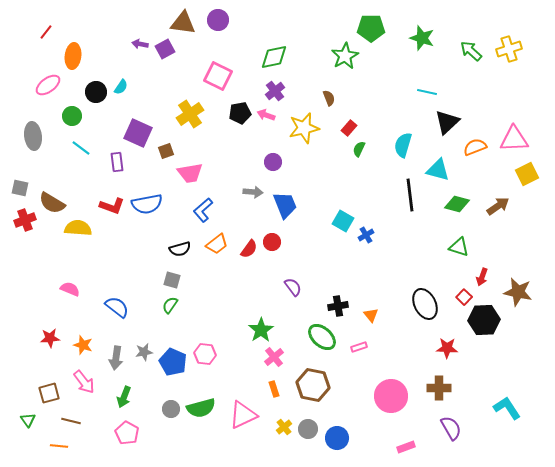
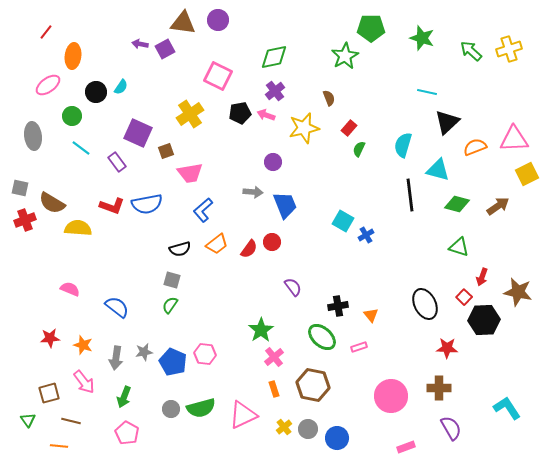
purple rectangle at (117, 162): rotated 30 degrees counterclockwise
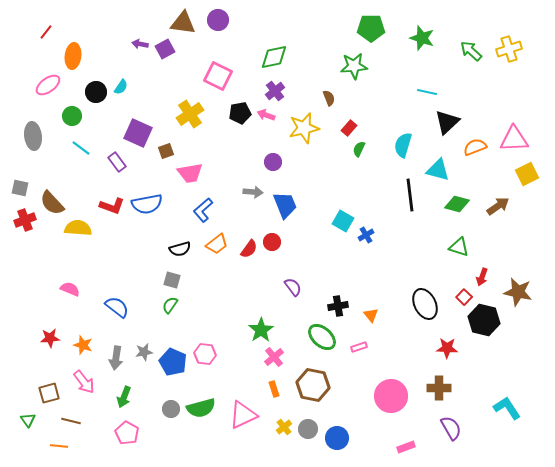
green star at (345, 56): moved 9 px right, 10 px down; rotated 24 degrees clockwise
brown semicircle at (52, 203): rotated 16 degrees clockwise
black hexagon at (484, 320): rotated 16 degrees clockwise
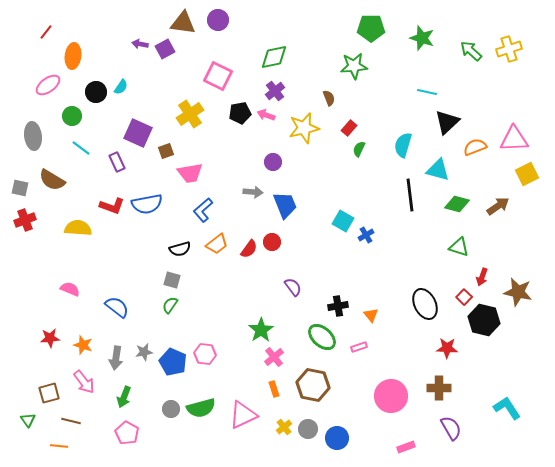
purple rectangle at (117, 162): rotated 12 degrees clockwise
brown semicircle at (52, 203): moved 23 px up; rotated 16 degrees counterclockwise
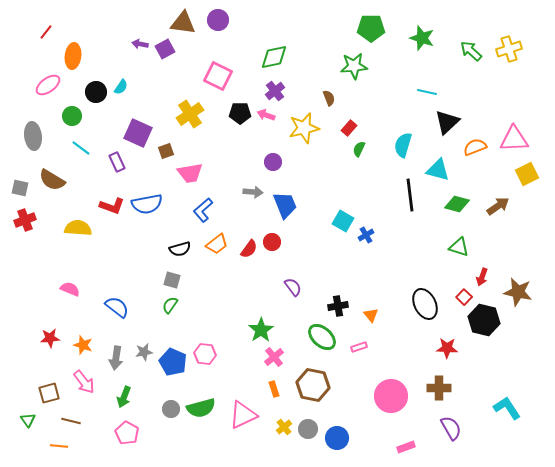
black pentagon at (240, 113): rotated 10 degrees clockwise
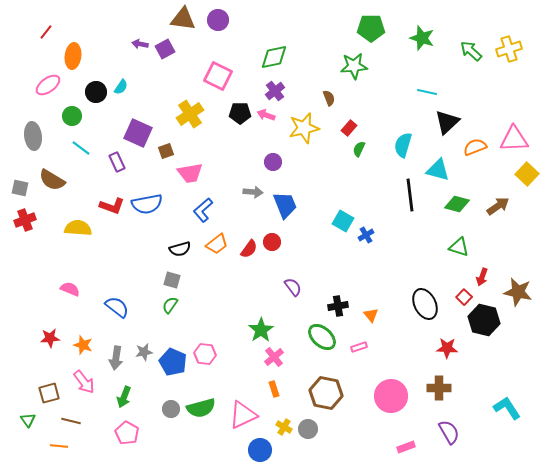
brown triangle at (183, 23): moved 4 px up
yellow square at (527, 174): rotated 20 degrees counterclockwise
brown hexagon at (313, 385): moved 13 px right, 8 px down
yellow cross at (284, 427): rotated 21 degrees counterclockwise
purple semicircle at (451, 428): moved 2 px left, 4 px down
blue circle at (337, 438): moved 77 px left, 12 px down
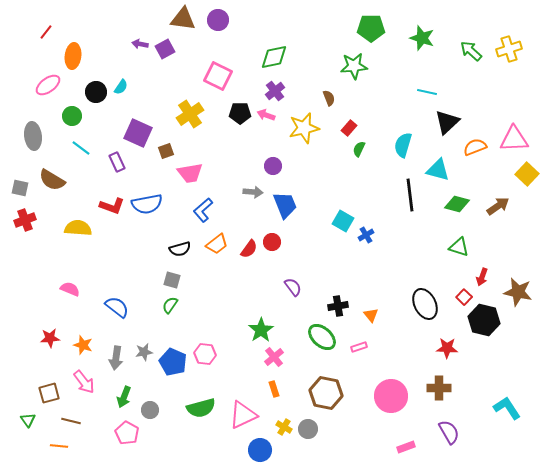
purple circle at (273, 162): moved 4 px down
gray circle at (171, 409): moved 21 px left, 1 px down
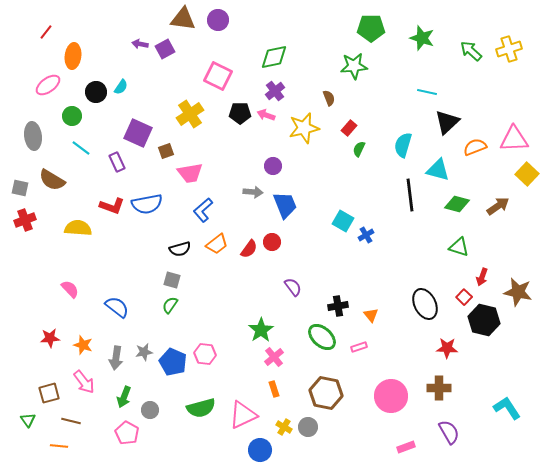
pink semicircle at (70, 289): rotated 24 degrees clockwise
gray circle at (308, 429): moved 2 px up
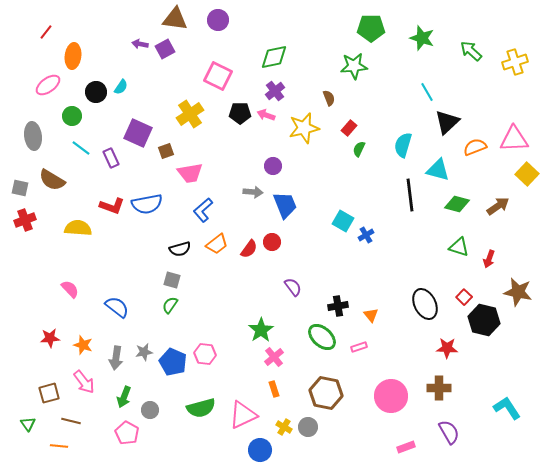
brown triangle at (183, 19): moved 8 px left
yellow cross at (509, 49): moved 6 px right, 13 px down
cyan line at (427, 92): rotated 48 degrees clockwise
purple rectangle at (117, 162): moved 6 px left, 4 px up
red arrow at (482, 277): moved 7 px right, 18 px up
green triangle at (28, 420): moved 4 px down
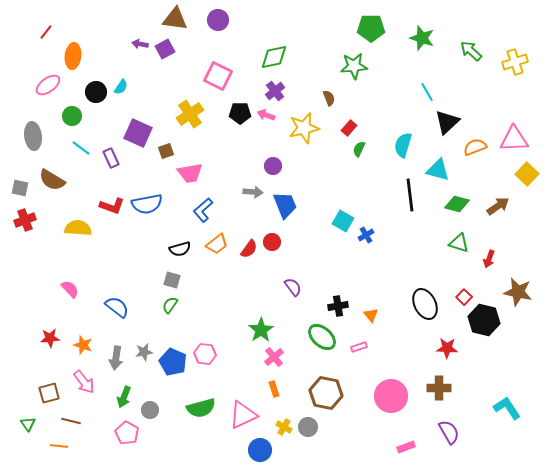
green triangle at (459, 247): moved 4 px up
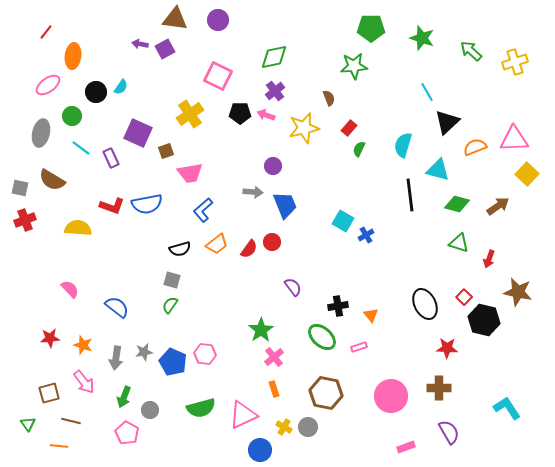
gray ellipse at (33, 136): moved 8 px right, 3 px up; rotated 20 degrees clockwise
